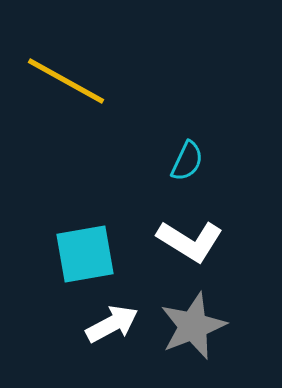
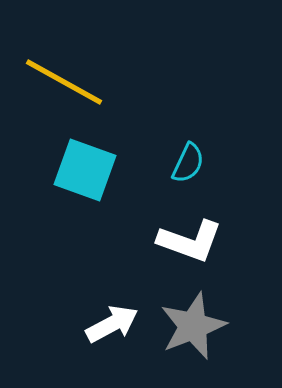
yellow line: moved 2 px left, 1 px down
cyan semicircle: moved 1 px right, 2 px down
white L-shape: rotated 12 degrees counterclockwise
cyan square: moved 84 px up; rotated 30 degrees clockwise
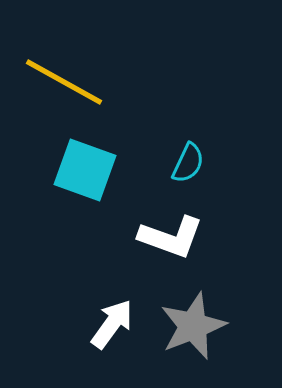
white L-shape: moved 19 px left, 4 px up
white arrow: rotated 26 degrees counterclockwise
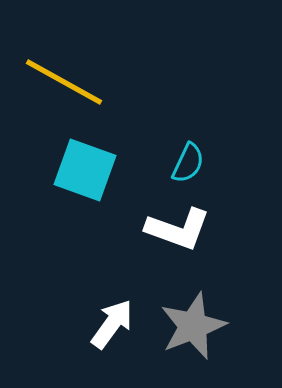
white L-shape: moved 7 px right, 8 px up
